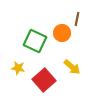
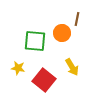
green square: rotated 20 degrees counterclockwise
yellow arrow: rotated 18 degrees clockwise
red square: rotated 10 degrees counterclockwise
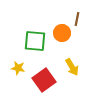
red square: rotated 15 degrees clockwise
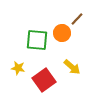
brown line: rotated 32 degrees clockwise
green square: moved 2 px right, 1 px up
yellow arrow: rotated 18 degrees counterclockwise
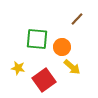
orange circle: moved 14 px down
green square: moved 1 px up
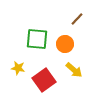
orange circle: moved 3 px right, 3 px up
yellow arrow: moved 2 px right, 3 px down
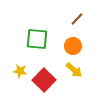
orange circle: moved 8 px right, 2 px down
yellow star: moved 2 px right, 3 px down
red square: rotated 10 degrees counterclockwise
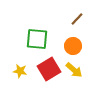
red square: moved 5 px right, 11 px up; rotated 15 degrees clockwise
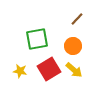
green square: rotated 15 degrees counterclockwise
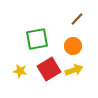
yellow arrow: rotated 60 degrees counterclockwise
